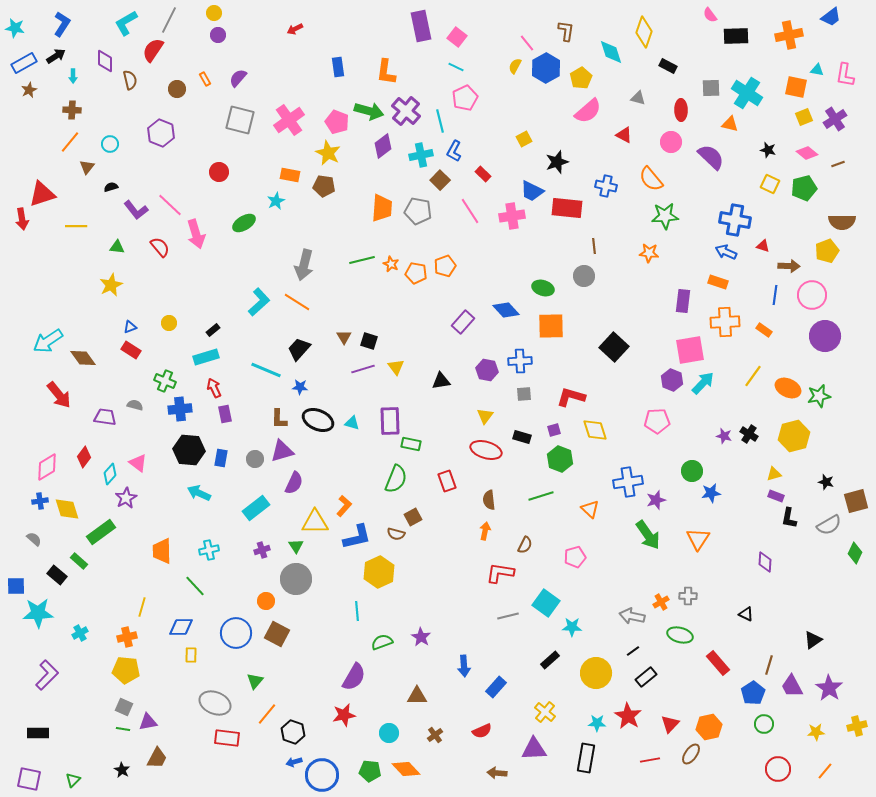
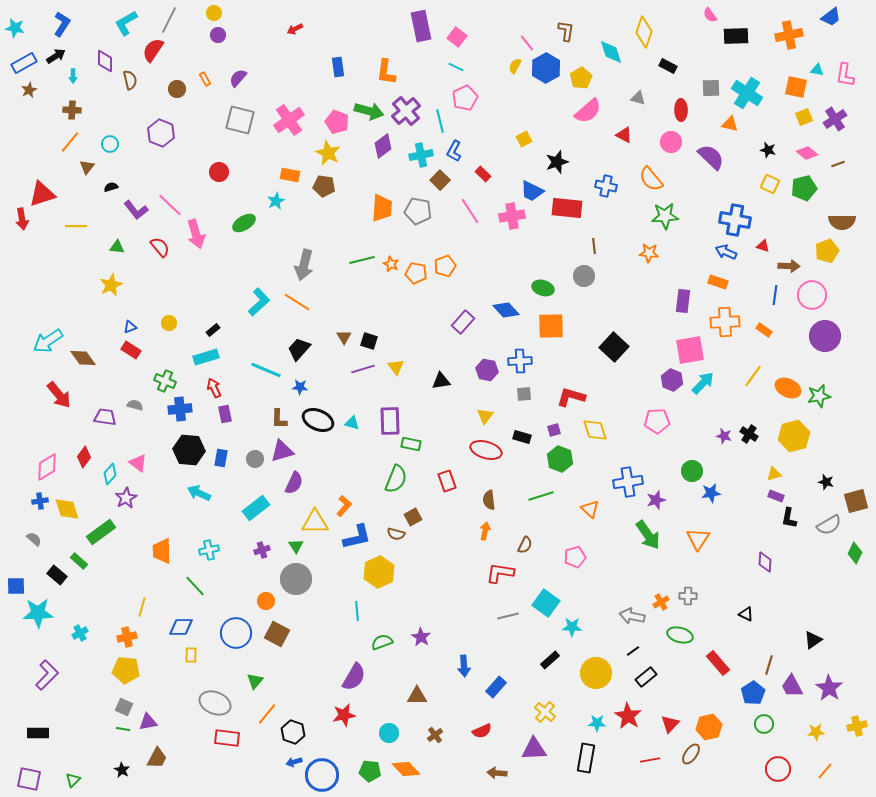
purple cross at (406, 111): rotated 8 degrees clockwise
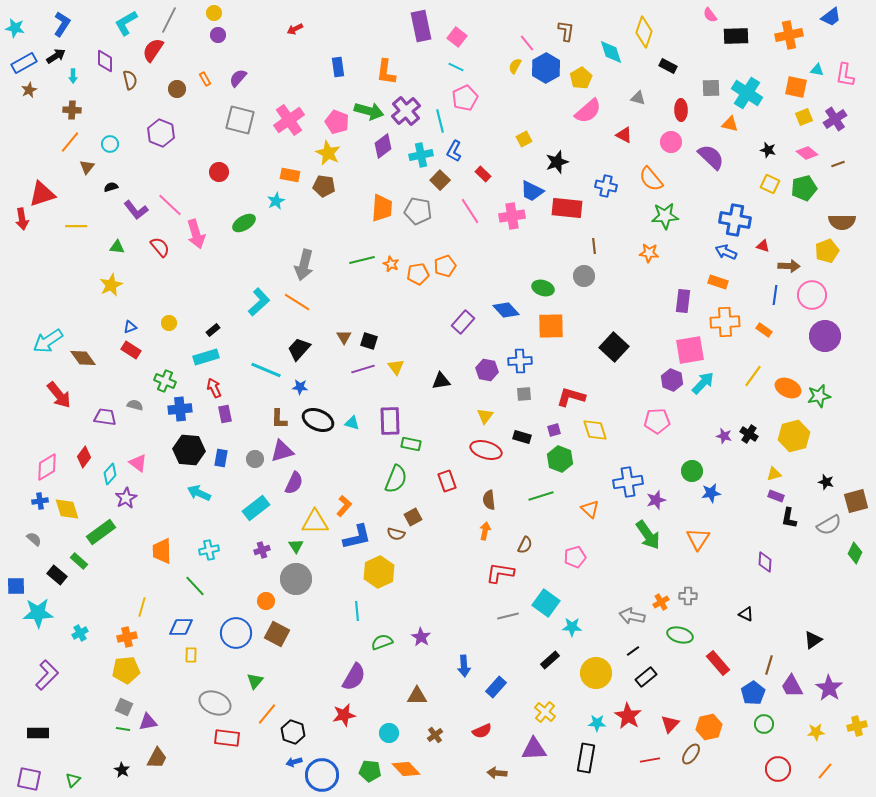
orange pentagon at (416, 273): moved 2 px right, 1 px down; rotated 20 degrees counterclockwise
yellow pentagon at (126, 670): rotated 12 degrees counterclockwise
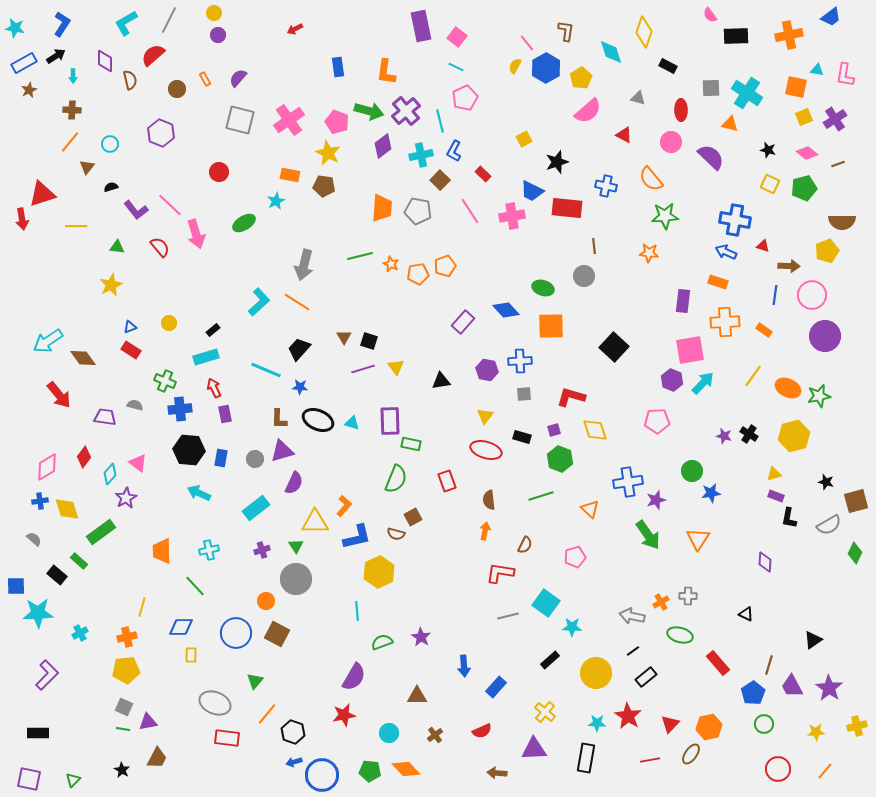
red semicircle at (153, 50): moved 5 px down; rotated 15 degrees clockwise
green line at (362, 260): moved 2 px left, 4 px up
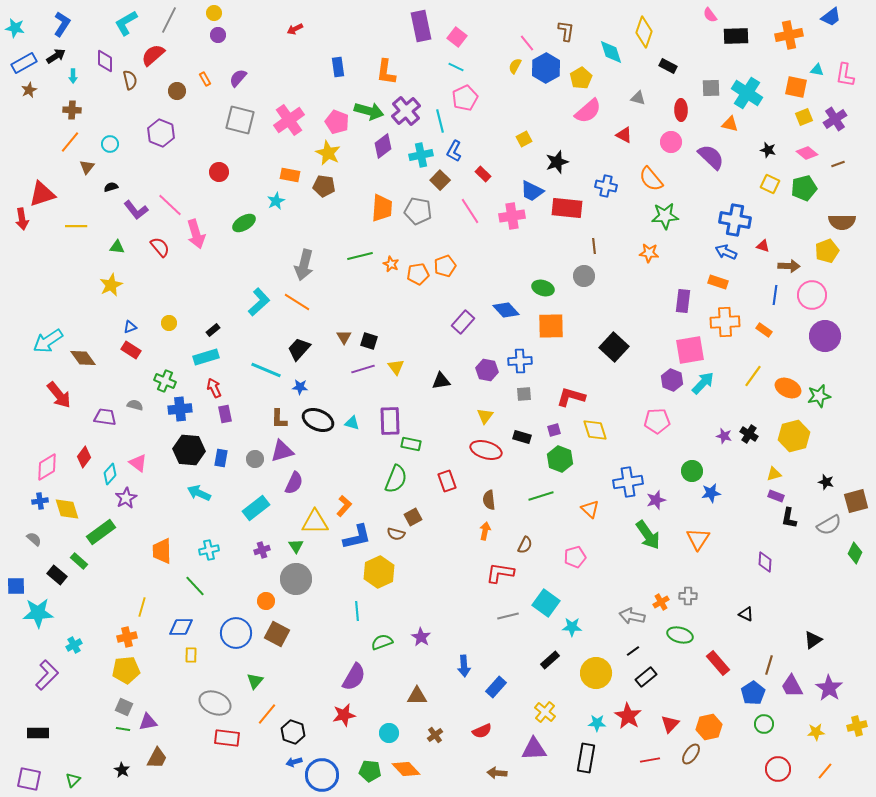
brown circle at (177, 89): moved 2 px down
cyan cross at (80, 633): moved 6 px left, 12 px down
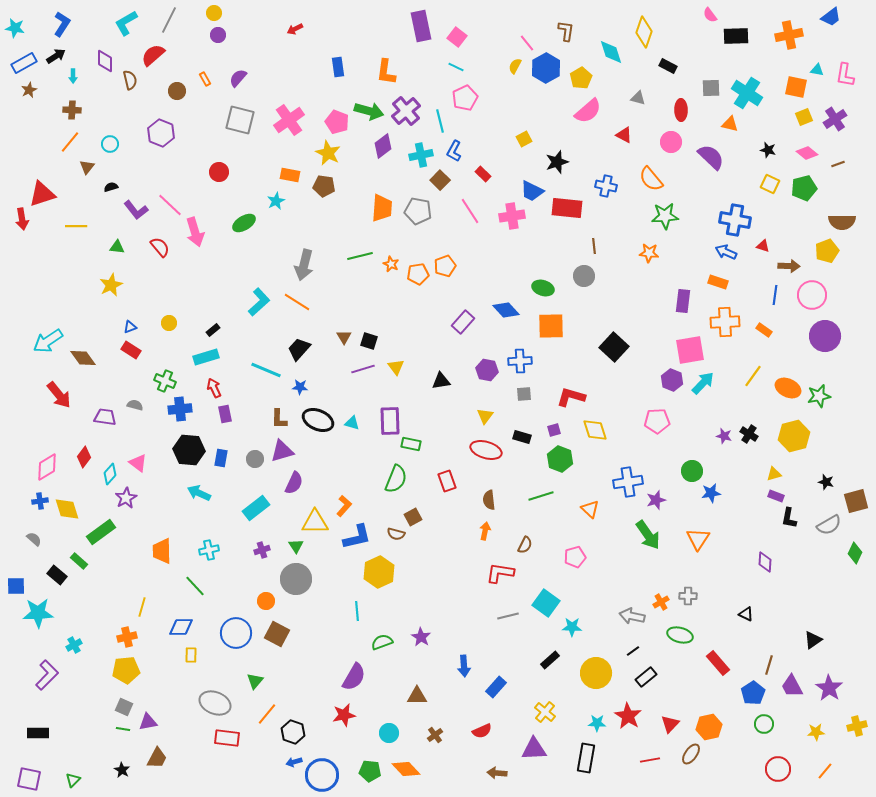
pink arrow at (196, 234): moved 1 px left, 2 px up
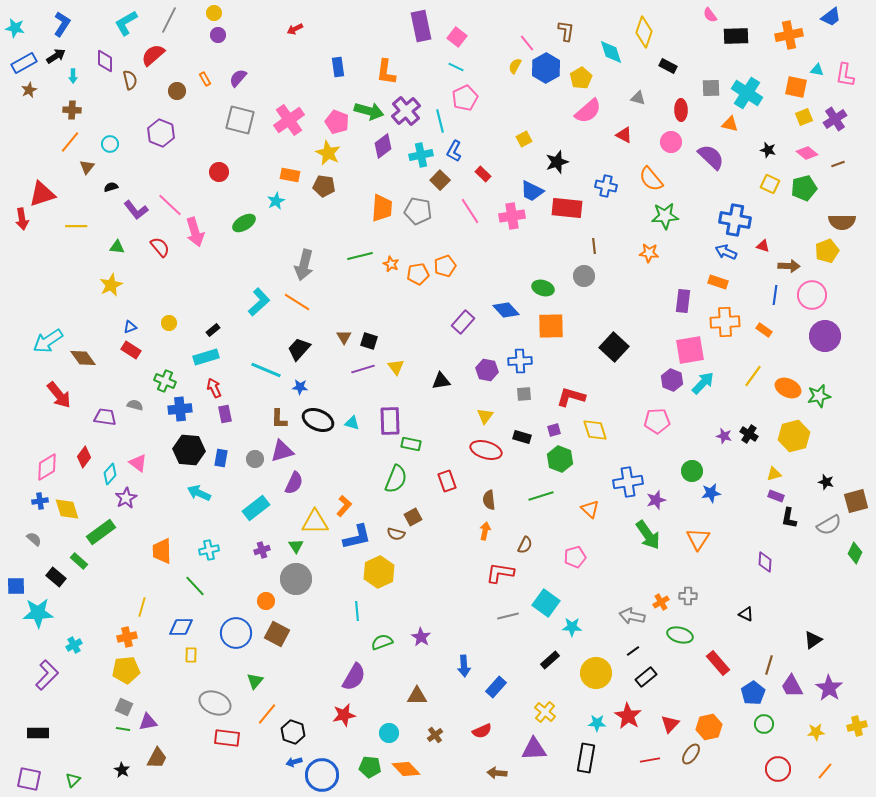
black rectangle at (57, 575): moved 1 px left, 2 px down
green pentagon at (370, 771): moved 4 px up
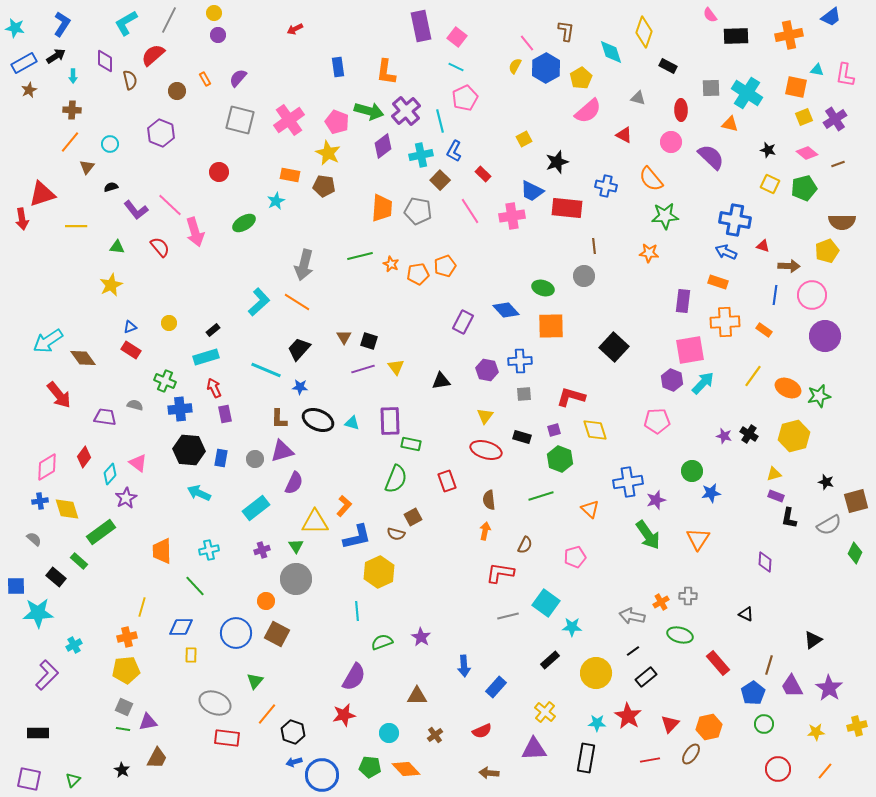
purple rectangle at (463, 322): rotated 15 degrees counterclockwise
brown arrow at (497, 773): moved 8 px left
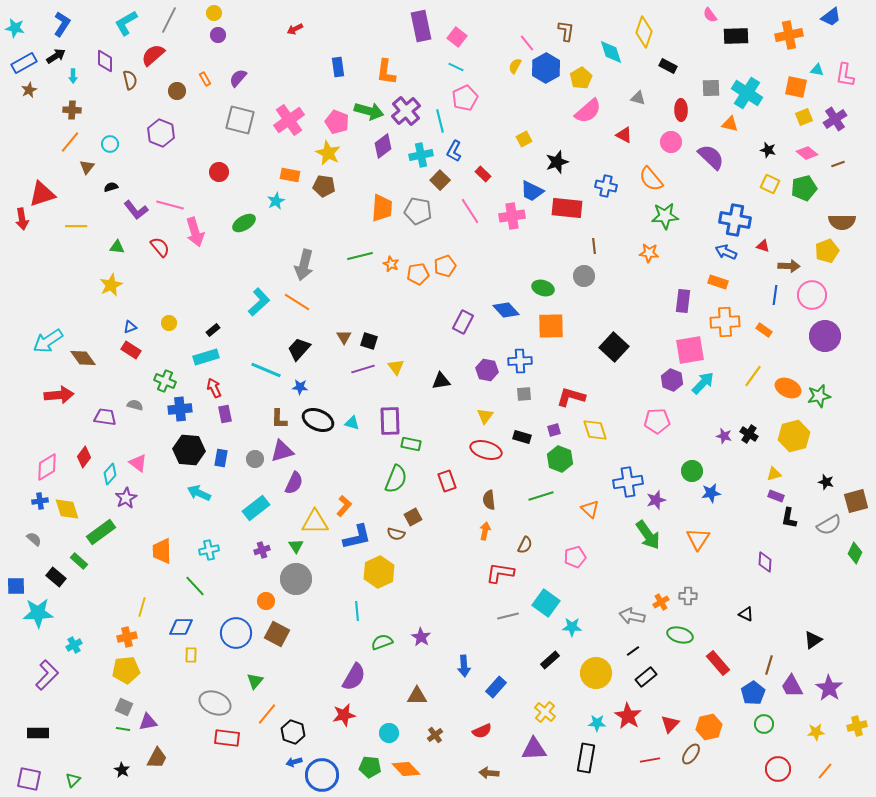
pink line at (170, 205): rotated 28 degrees counterclockwise
red arrow at (59, 395): rotated 56 degrees counterclockwise
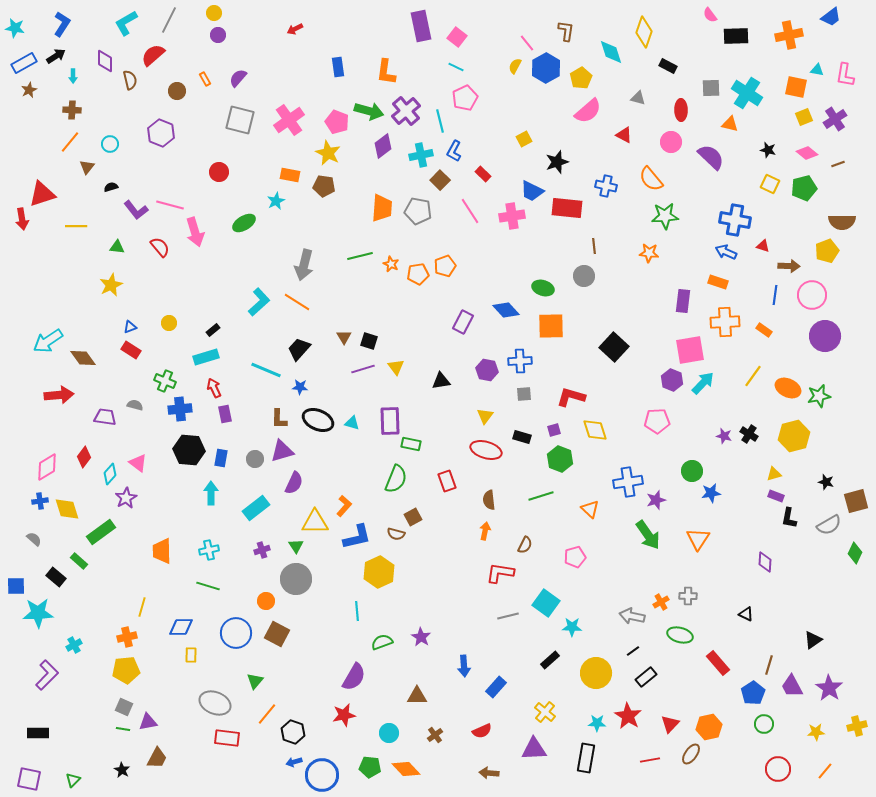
cyan arrow at (199, 493): moved 12 px right; rotated 65 degrees clockwise
green line at (195, 586): moved 13 px right; rotated 30 degrees counterclockwise
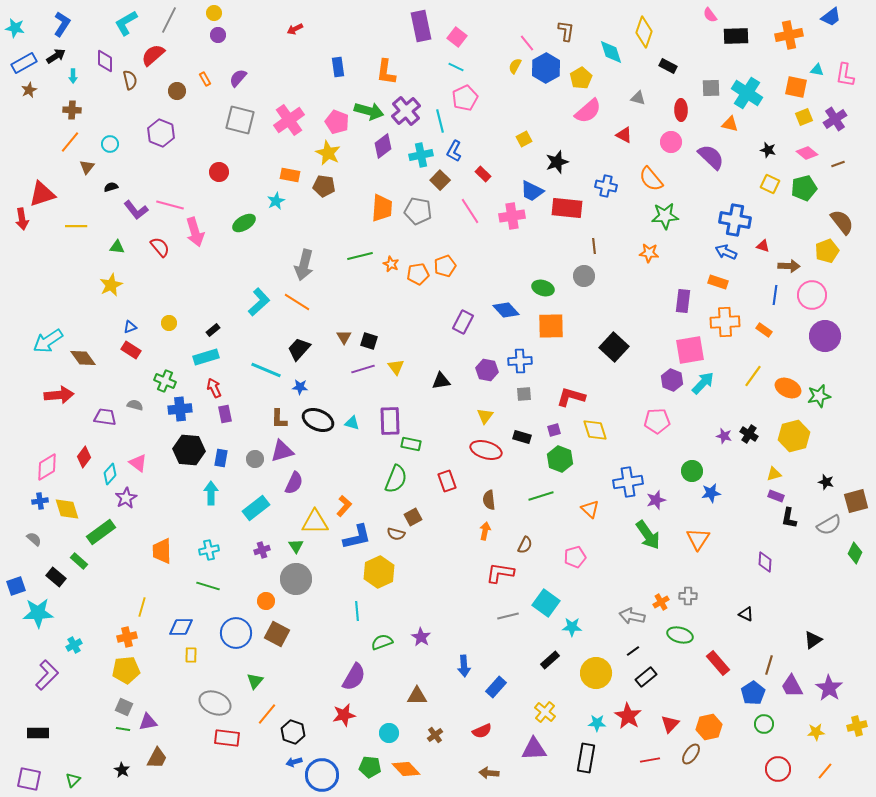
brown semicircle at (842, 222): rotated 128 degrees counterclockwise
blue square at (16, 586): rotated 18 degrees counterclockwise
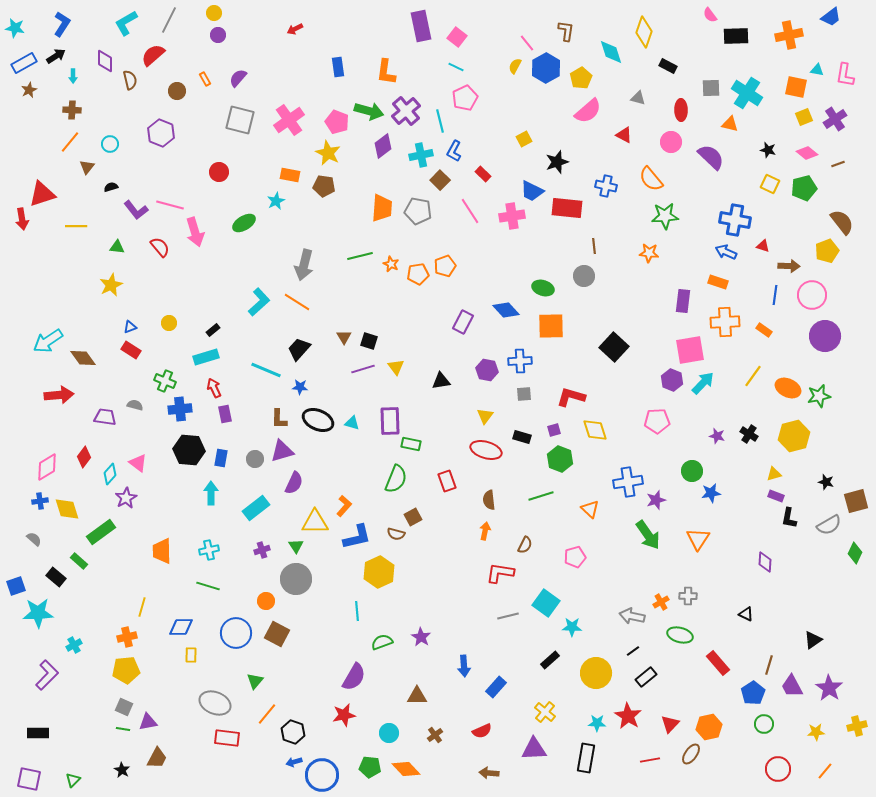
purple star at (724, 436): moved 7 px left
